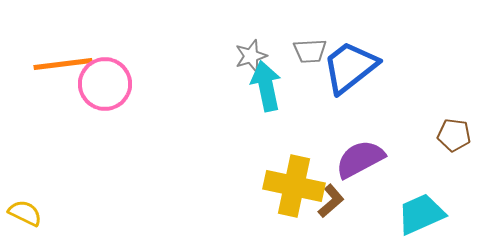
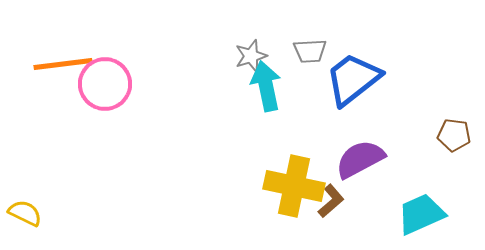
blue trapezoid: moved 3 px right, 12 px down
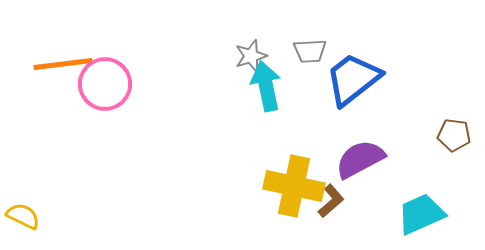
yellow semicircle: moved 2 px left, 3 px down
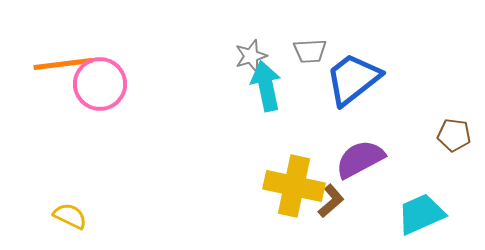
pink circle: moved 5 px left
yellow semicircle: moved 47 px right
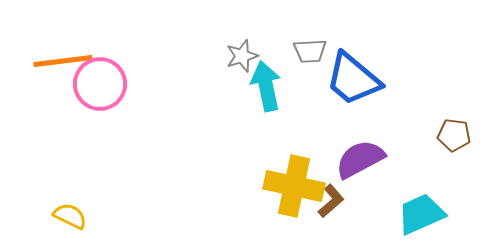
gray star: moved 9 px left
orange line: moved 3 px up
blue trapezoid: rotated 102 degrees counterclockwise
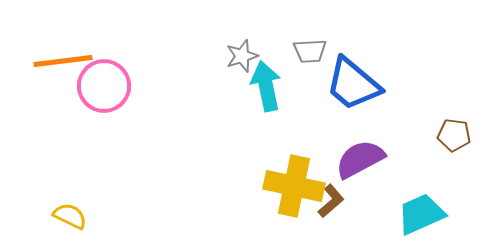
blue trapezoid: moved 5 px down
pink circle: moved 4 px right, 2 px down
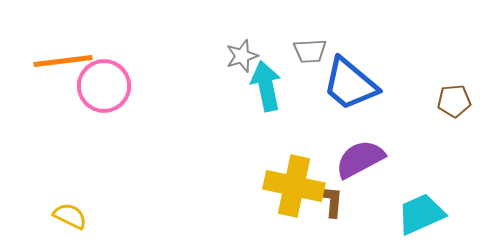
blue trapezoid: moved 3 px left
brown pentagon: moved 34 px up; rotated 12 degrees counterclockwise
brown L-shape: rotated 44 degrees counterclockwise
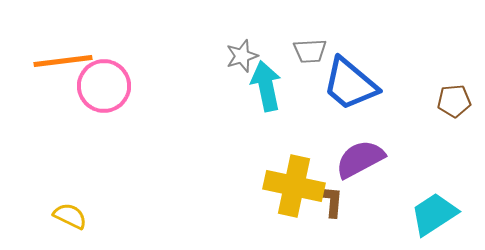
cyan trapezoid: moved 13 px right; rotated 9 degrees counterclockwise
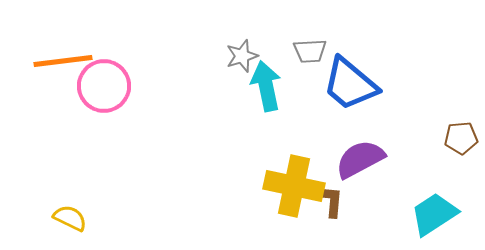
brown pentagon: moved 7 px right, 37 px down
yellow semicircle: moved 2 px down
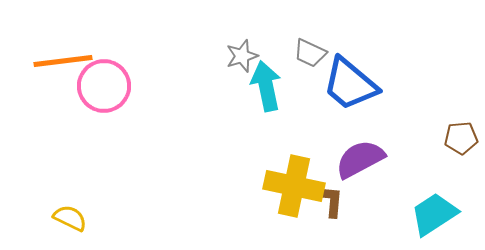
gray trapezoid: moved 2 px down; rotated 28 degrees clockwise
